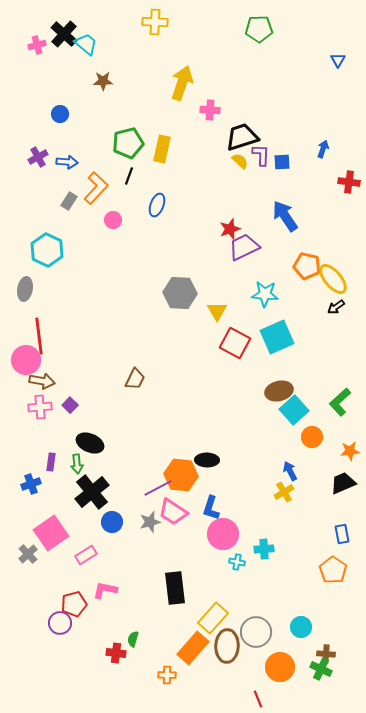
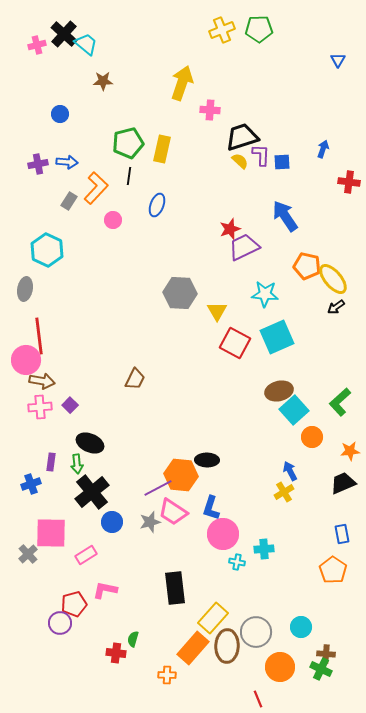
yellow cross at (155, 22): moved 67 px right, 8 px down; rotated 25 degrees counterclockwise
purple cross at (38, 157): moved 7 px down; rotated 18 degrees clockwise
black line at (129, 176): rotated 12 degrees counterclockwise
pink square at (51, 533): rotated 36 degrees clockwise
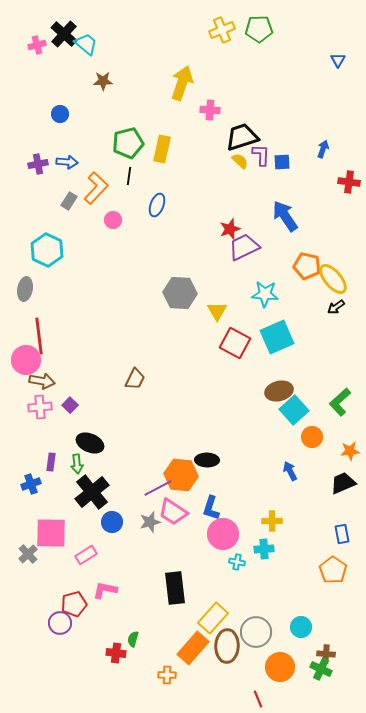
yellow cross at (284, 492): moved 12 px left, 29 px down; rotated 30 degrees clockwise
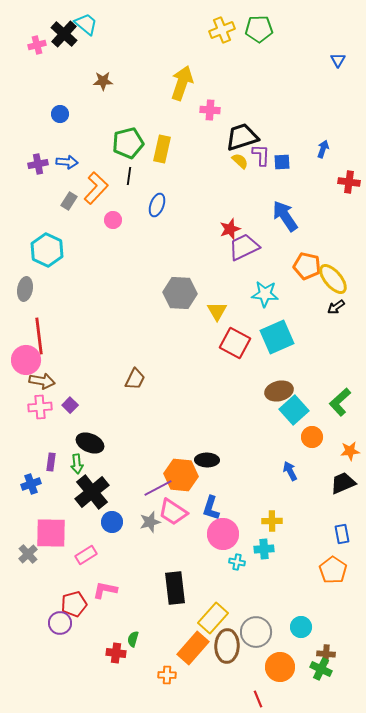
cyan trapezoid at (86, 44): moved 20 px up
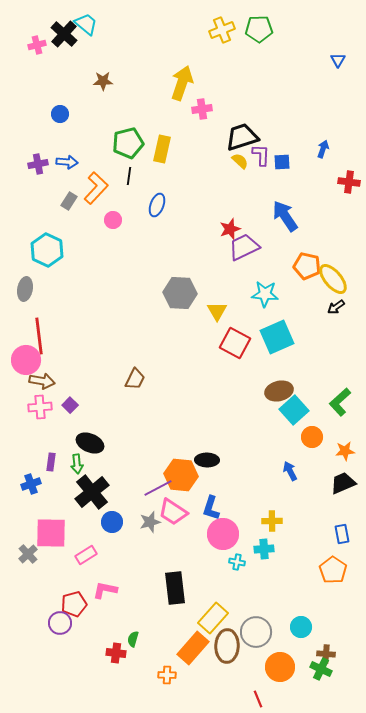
pink cross at (210, 110): moved 8 px left, 1 px up; rotated 12 degrees counterclockwise
orange star at (350, 451): moved 5 px left
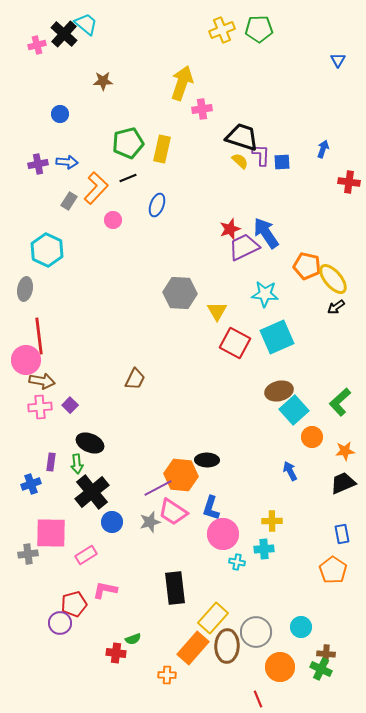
black trapezoid at (242, 137): rotated 36 degrees clockwise
black line at (129, 176): moved 1 px left, 2 px down; rotated 60 degrees clockwise
blue arrow at (285, 216): moved 19 px left, 17 px down
gray cross at (28, 554): rotated 36 degrees clockwise
green semicircle at (133, 639): rotated 126 degrees counterclockwise
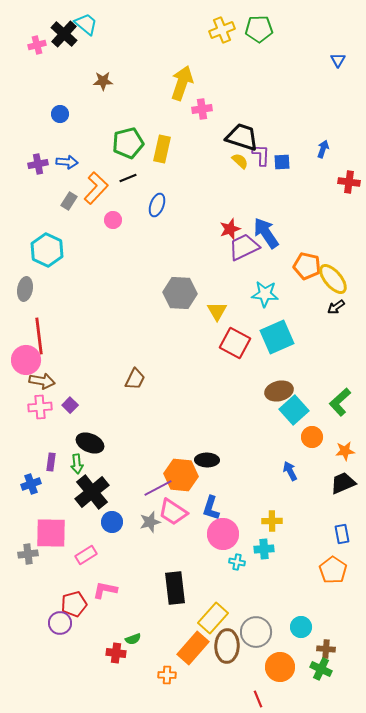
brown cross at (326, 654): moved 5 px up
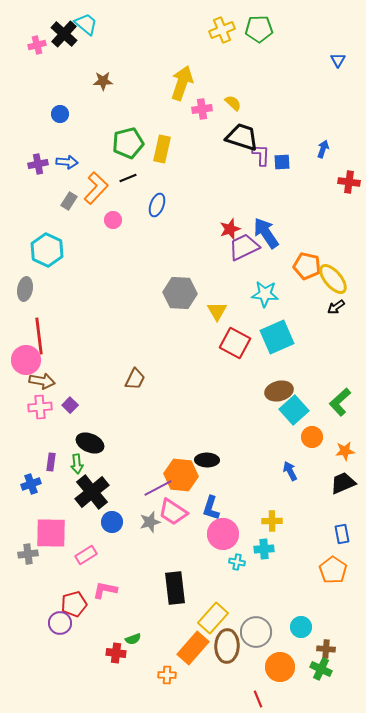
yellow semicircle at (240, 161): moved 7 px left, 58 px up
